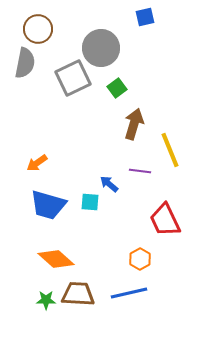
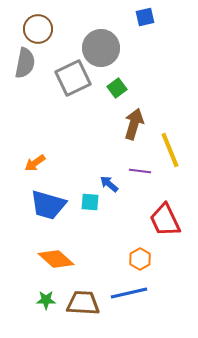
orange arrow: moved 2 px left
brown trapezoid: moved 5 px right, 9 px down
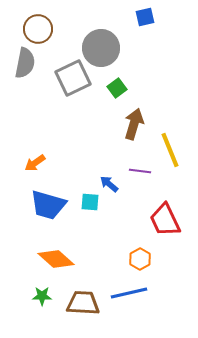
green star: moved 4 px left, 4 px up
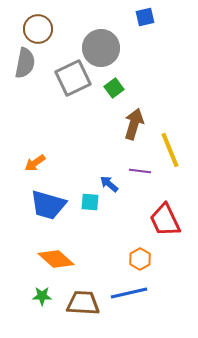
green square: moved 3 px left
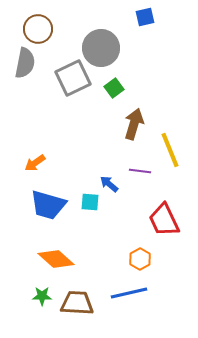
red trapezoid: moved 1 px left
brown trapezoid: moved 6 px left
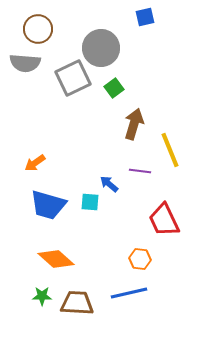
gray semicircle: rotated 84 degrees clockwise
orange hexagon: rotated 25 degrees counterclockwise
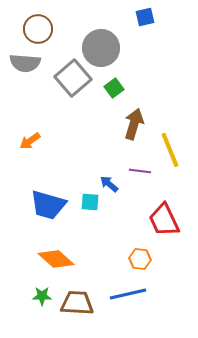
gray square: rotated 15 degrees counterclockwise
orange arrow: moved 5 px left, 22 px up
blue line: moved 1 px left, 1 px down
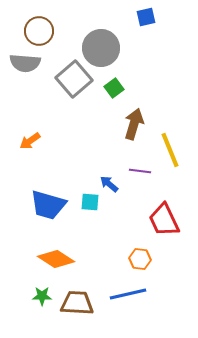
blue square: moved 1 px right
brown circle: moved 1 px right, 2 px down
gray square: moved 1 px right, 1 px down
orange diamond: rotated 9 degrees counterclockwise
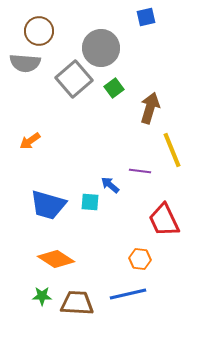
brown arrow: moved 16 px right, 16 px up
yellow line: moved 2 px right
blue arrow: moved 1 px right, 1 px down
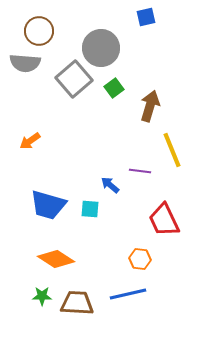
brown arrow: moved 2 px up
cyan square: moved 7 px down
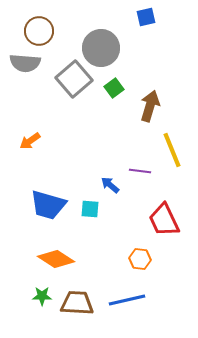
blue line: moved 1 px left, 6 px down
